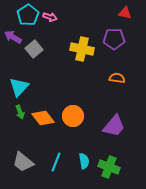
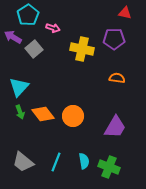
pink arrow: moved 3 px right, 11 px down
orange diamond: moved 4 px up
purple trapezoid: moved 1 px right, 1 px down; rotated 10 degrees counterclockwise
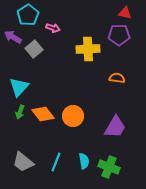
purple pentagon: moved 5 px right, 4 px up
yellow cross: moved 6 px right; rotated 15 degrees counterclockwise
green arrow: rotated 40 degrees clockwise
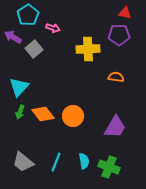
orange semicircle: moved 1 px left, 1 px up
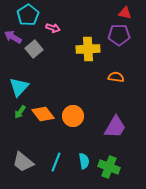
green arrow: rotated 16 degrees clockwise
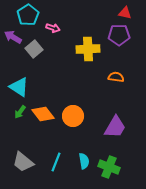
cyan triangle: rotated 40 degrees counterclockwise
